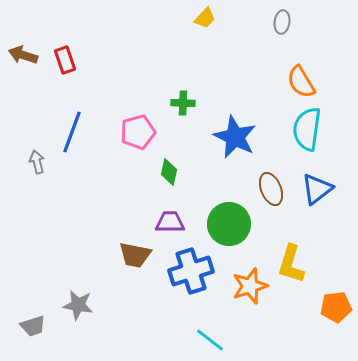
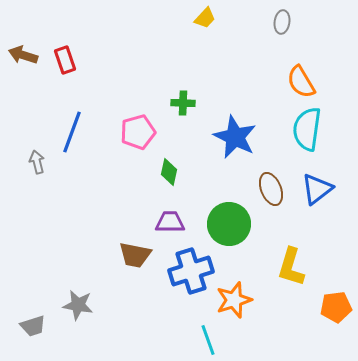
yellow L-shape: moved 3 px down
orange star: moved 16 px left, 14 px down
cyan line: moved 2 px left; rotated 32 degrees clockwise
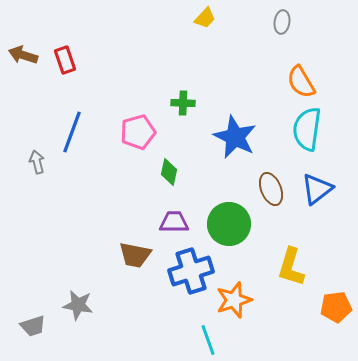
purple trapezoid: moved 4 px right
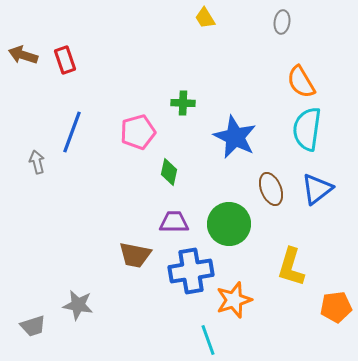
yellow trapezoid: rotated 105 degrees clockwise
blue cross: rotated 9 degrees clockwise
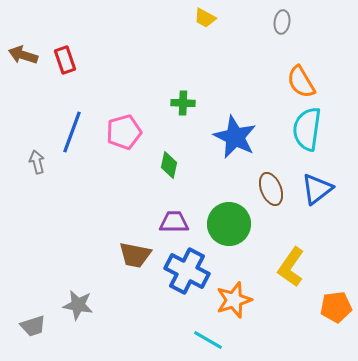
yellow trapezoid: rotated 30 degrees counterclockwise
pink pentagon: moved 14 px left
green diamond: moved 7 px up
yellow L-shape: rotated 18 degrees clockwise
blue cross: moved 4 px left; rotated 36 degrees clockwise
cyan line: rotated 40 degrees counterclockwise
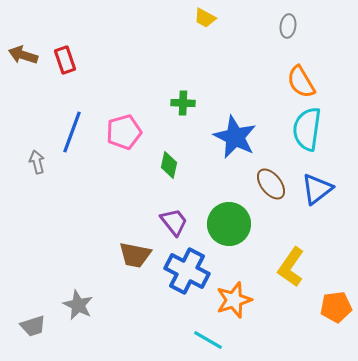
gray ellipse: moved 6 px right, 4 px down
brown ellipse: moved 5 px up; rotated 16 degrees counterclockwise
purple trapezoid: rotated 52 degrees clockwise
gray star: rotated 16 degrees clockwise
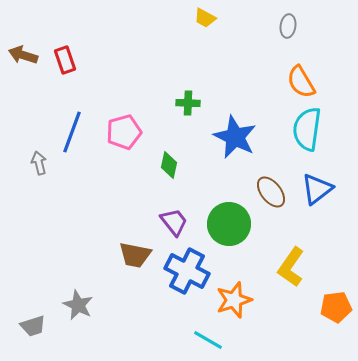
green cross: moved 5 px right
gray arrow: moved 2 px right, 1 px down
brown ellipse: moved 8 px down
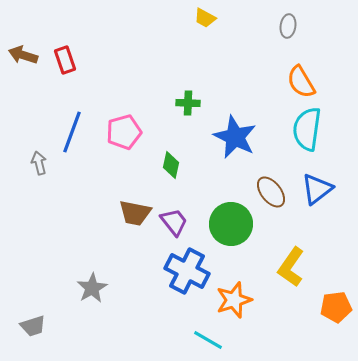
green diamond: moved 2 px right
green circle: moved 2 px right
brown trapezoid: moved 42 px up
gray star: moved 14 px right, 17 px up; rotated 16 degrees clockwise
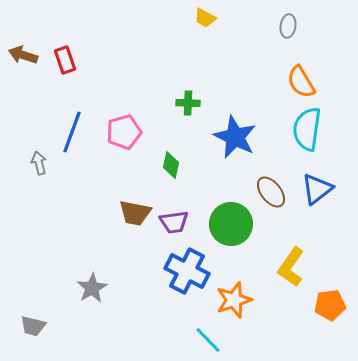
purple trapezoid: rotated 120 degrees clockwise
orange pentagon: moved 6 px left, 2 px up
gray trapezoid: rotated 32 degrees clockwise
cyan line: rotated 16 degrees clockwise
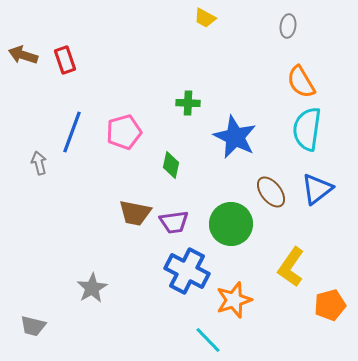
orange pentagon: rotated 8 degrees counterclockwise
